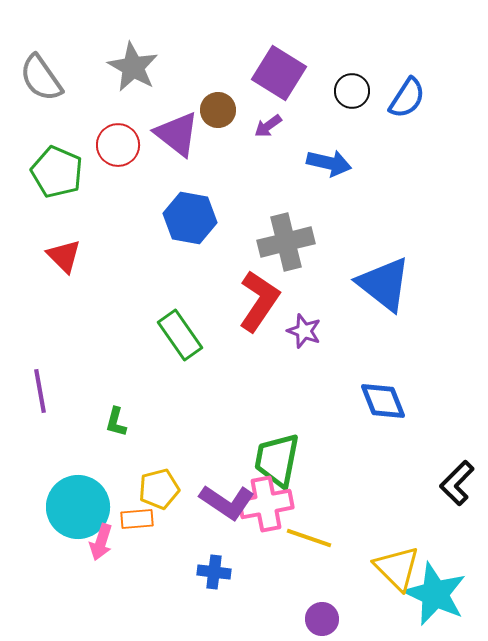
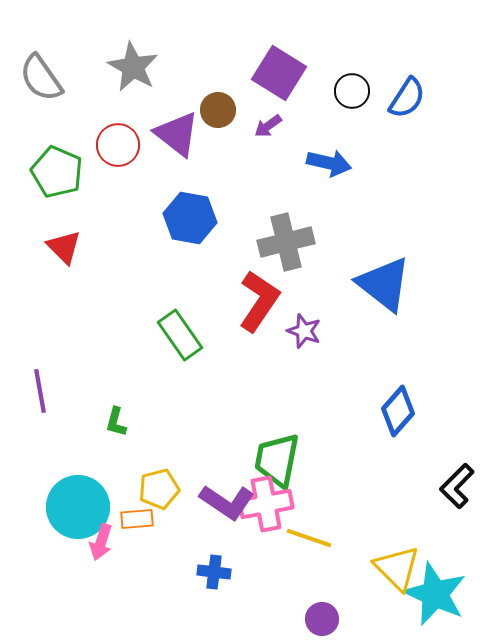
red triangle: moved 9 px up
blue diamond: moved 15 px right, 10 px down; rotated 63 degrees clockwise
black L-shape: moved 3 px down
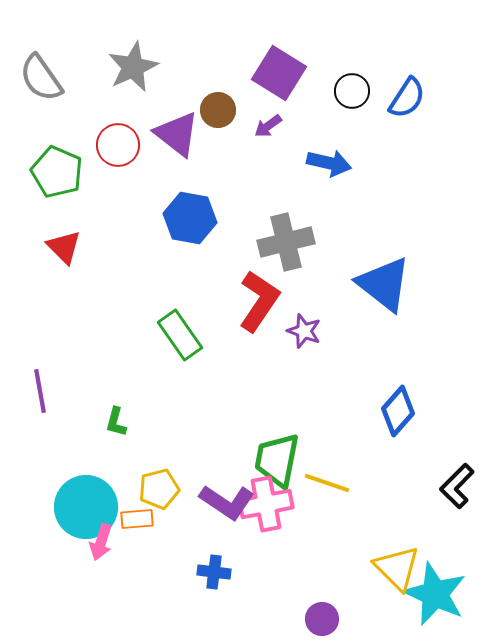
gray star: rotated 18 degrees clockwise
cyan circle: moved 8 px right
yellow line: moved 18 px right, 55 px up
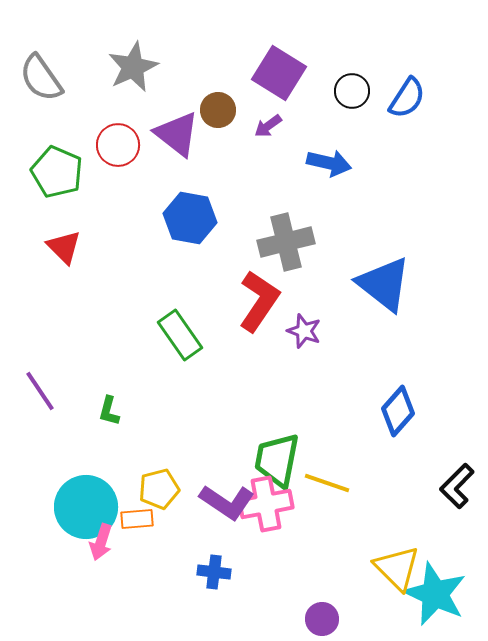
purple line: rotated 24 degrees counterclockwise
green L-shape: moved 7 px left, 11 px up
